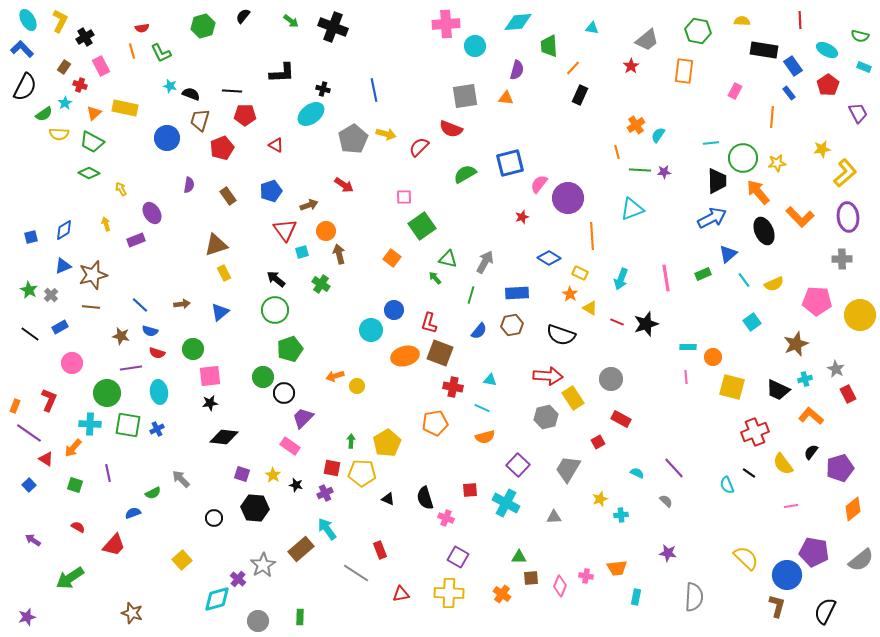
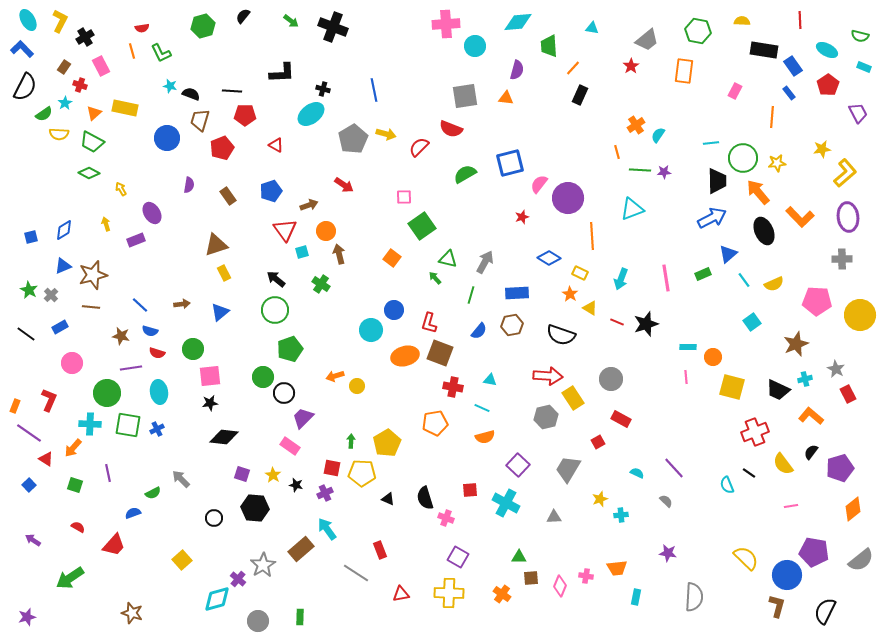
black line at (30, 334): moved 4 px left
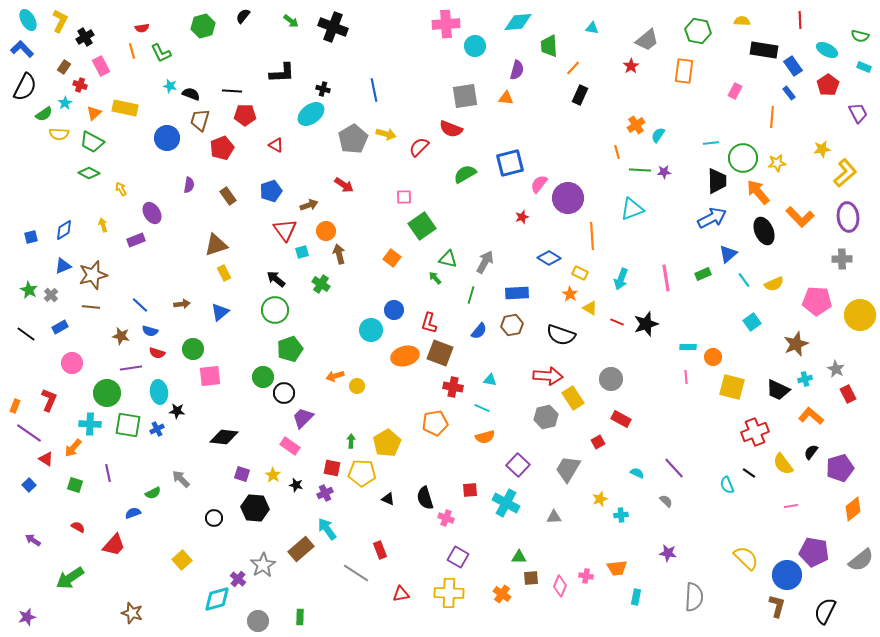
yellow arrow at (106, 224): moved 3 px left, 1 px down
black star at (210, 403): moved 33 px left, 8 px down; rotated 14 degrees clockwise
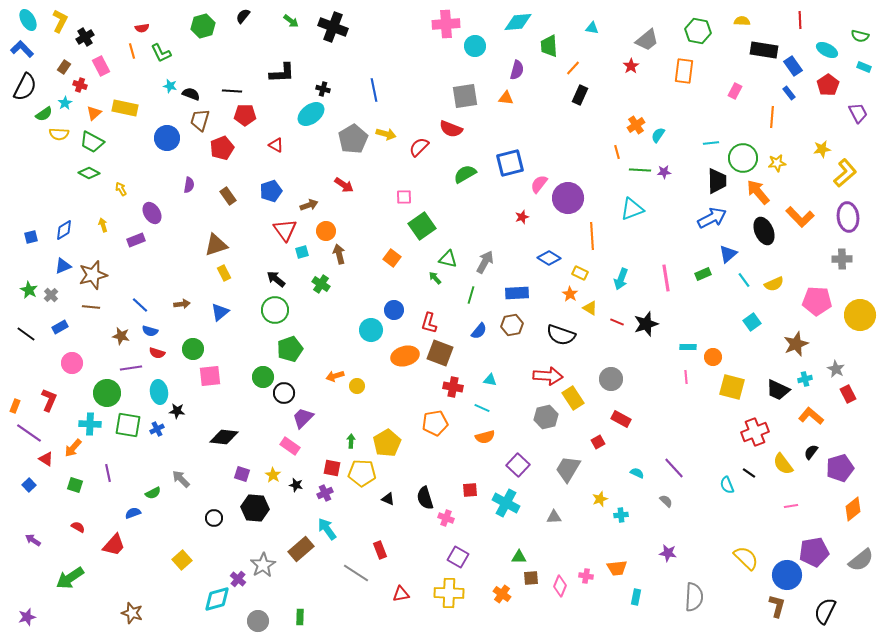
purple pentagon at (814, 552): rotated 20 degrees counterclockwise
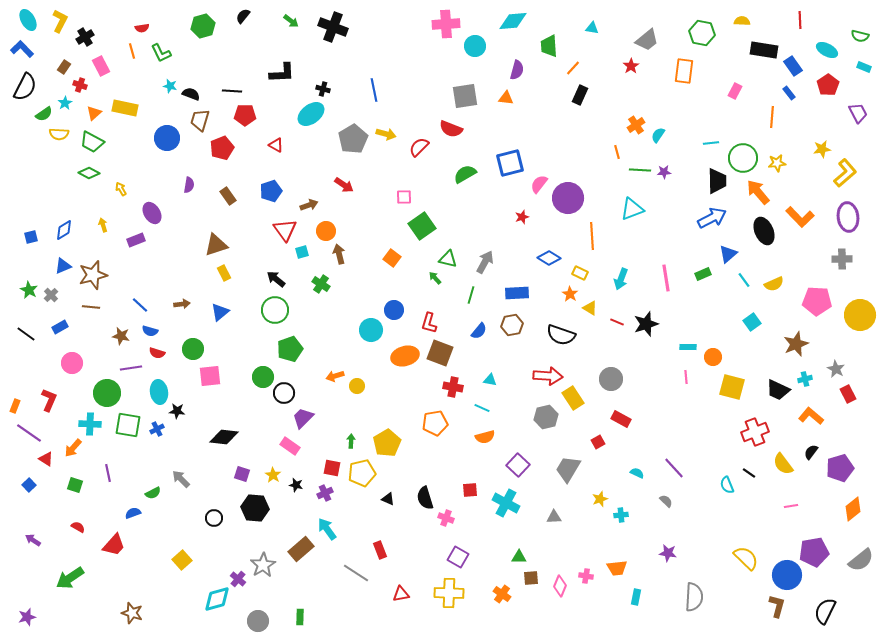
cyan diamond at (518, 22): moved 5 px left, 1 px up
green hexagon at (698, 31): moved 4 px right, 2 px down
yellow pentagon at (362, 473): rotated 16 degrees counterclockwise
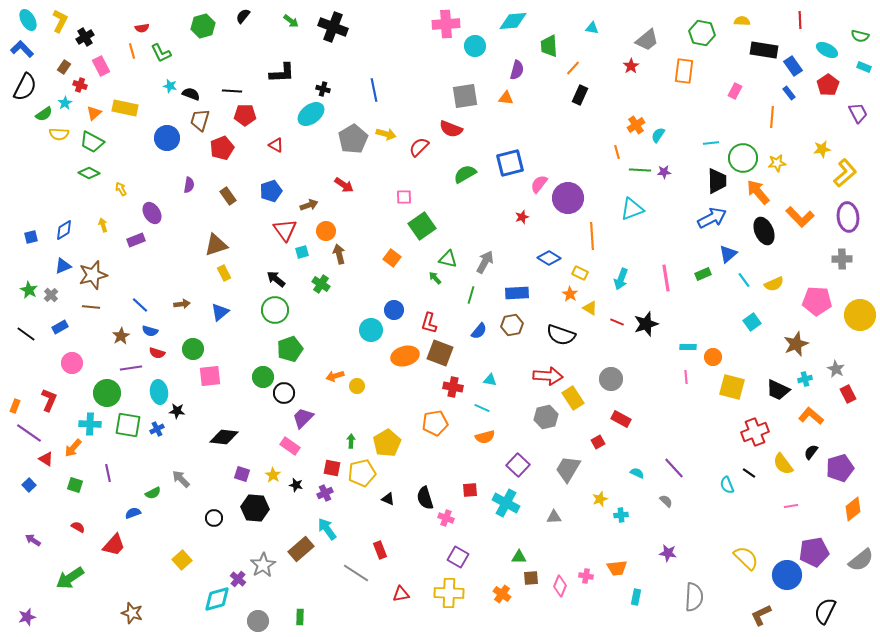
brown star at (121, 336): rotated 30 degrees clockwise
brown L-shape at (777, 606): moved 16 px left, 9 px down; rotated 130 degrees counterclockwise
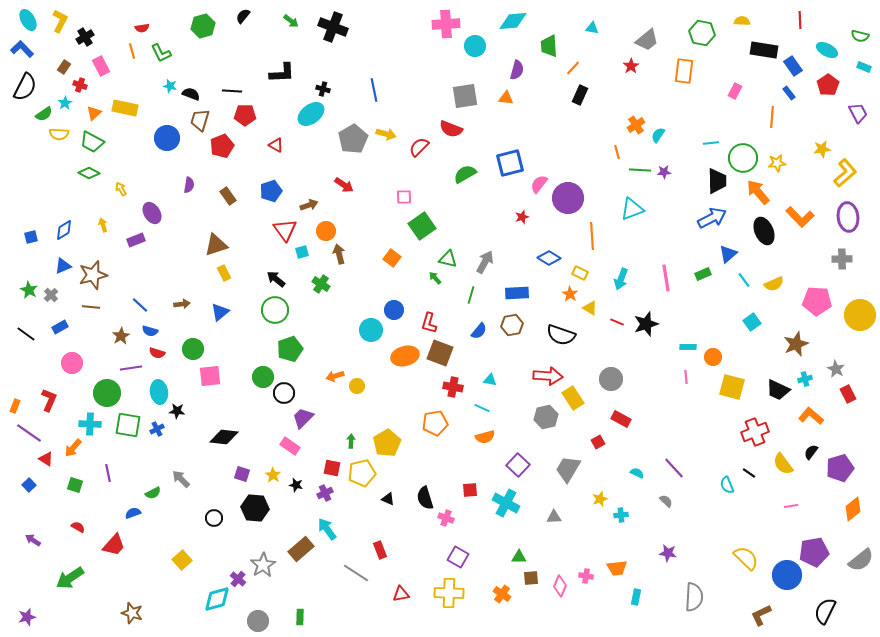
red pentagon at (222, 148): moved 2 px up
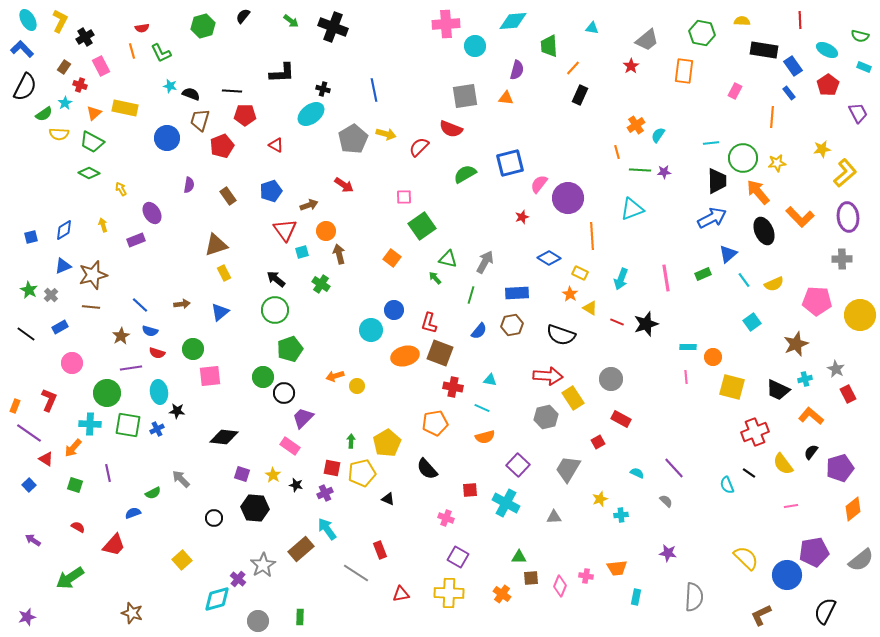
black semicircle at (425, 498): moved 2 px right, 29 px up; rotated 25 degrees counterclockwise
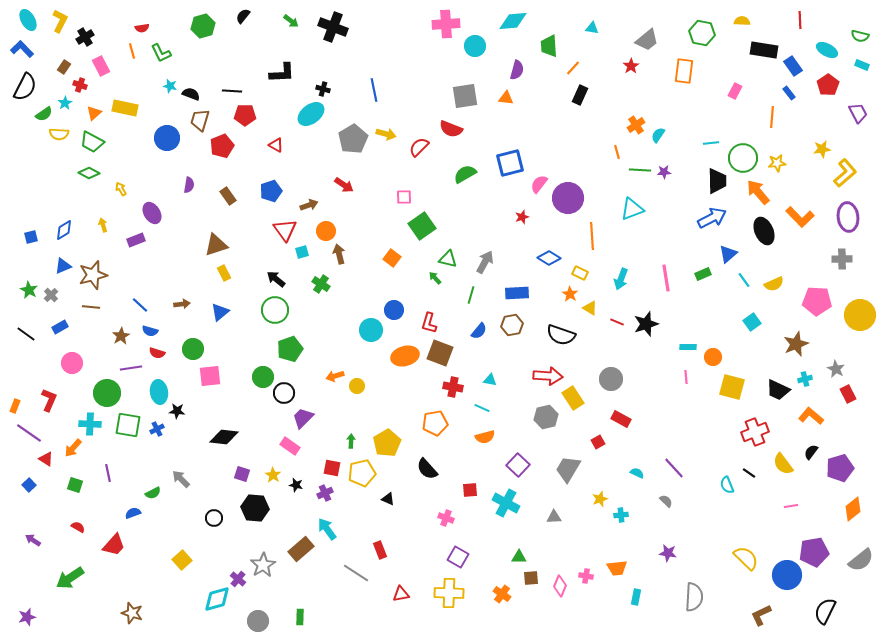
cyan rectangle at (864, 67): moved 2 px left, 2 px up
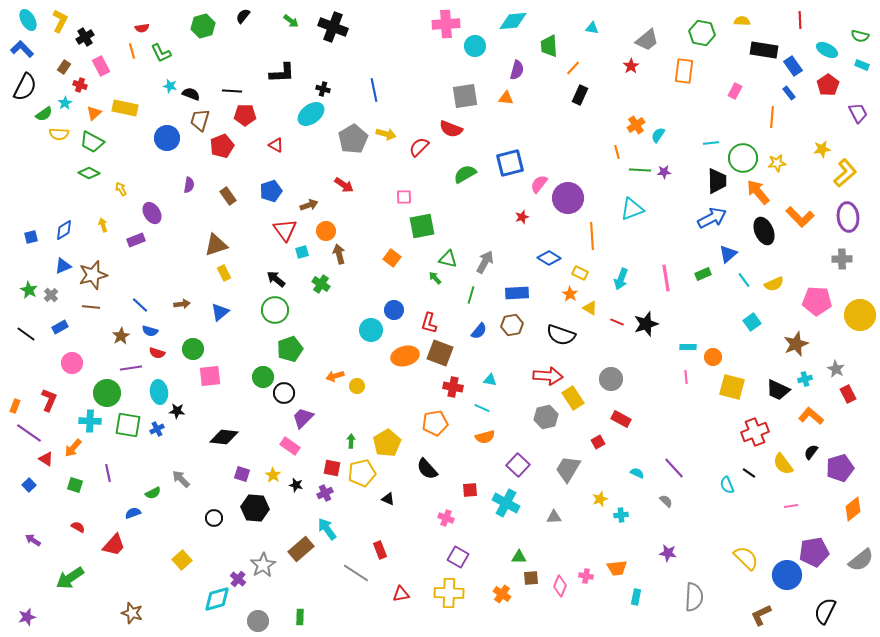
green square at (422, 226): rotated 24 degrees clockwise
cyan cross at (90, 424): moved 3 px up
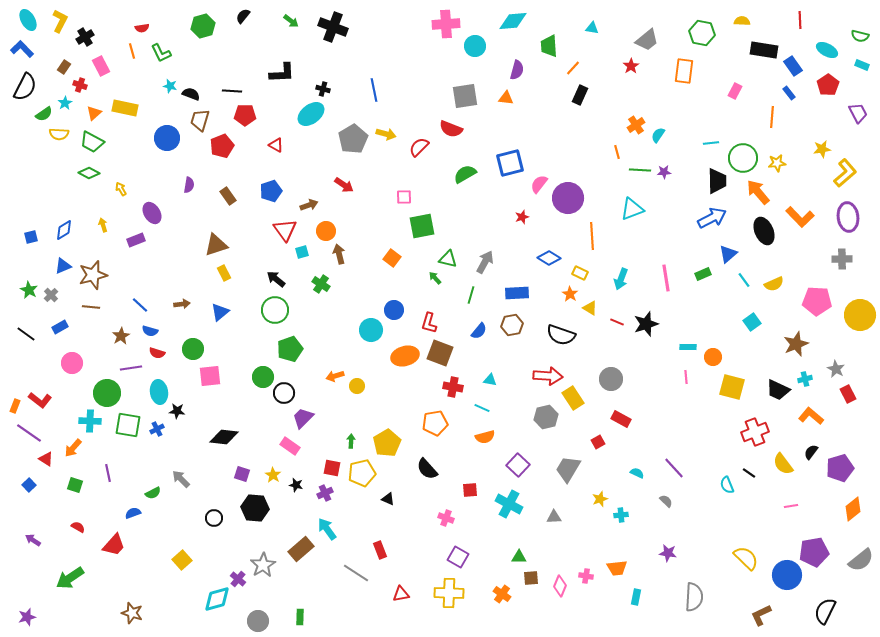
red L-shape at (49, 400): moved 9 px left; rotated 105 degrees clockwise
cyan cross at (506, 503): moved 3 px right, 1 px down
